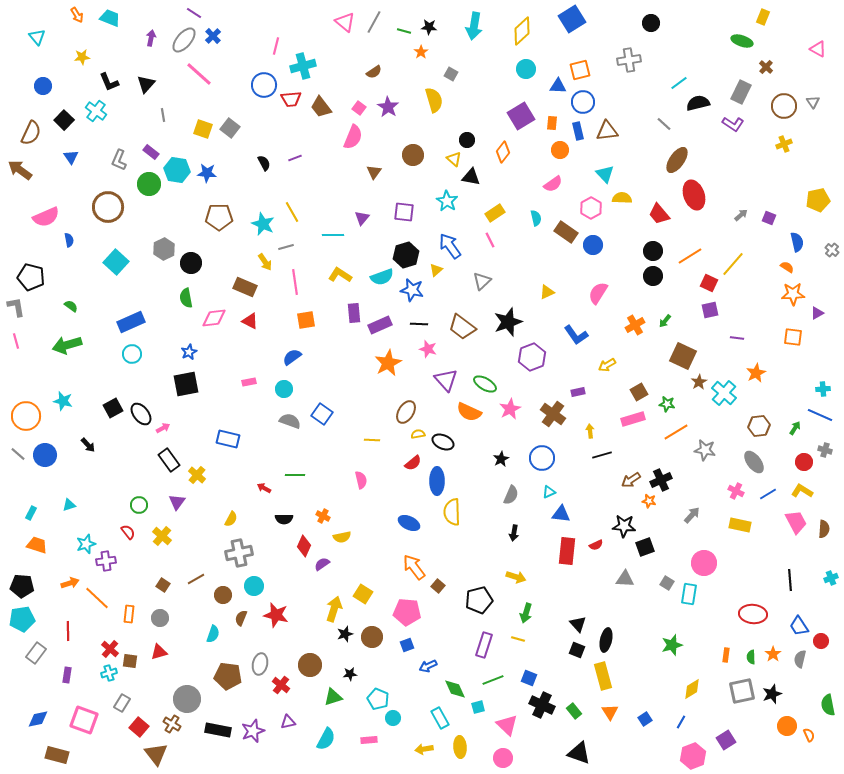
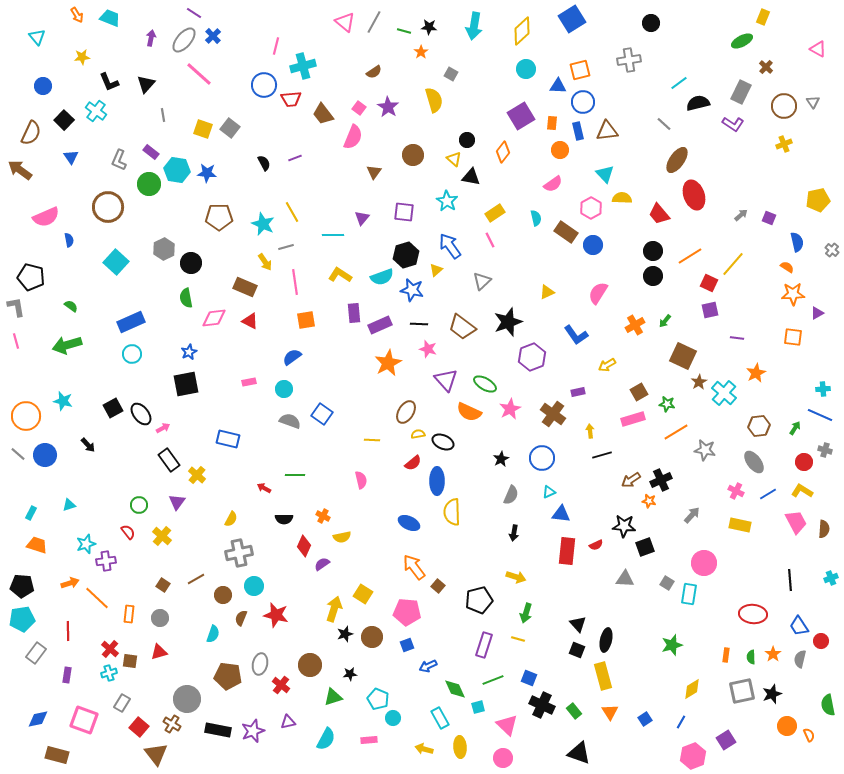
green ellipse at (742, 41): rotated 45 degrees counterclockwise
brown trapezoid at (321, 107): moved 2 px right, 7 px down
yellow arrow at (424, 749): rotated 24 degrees clockwise
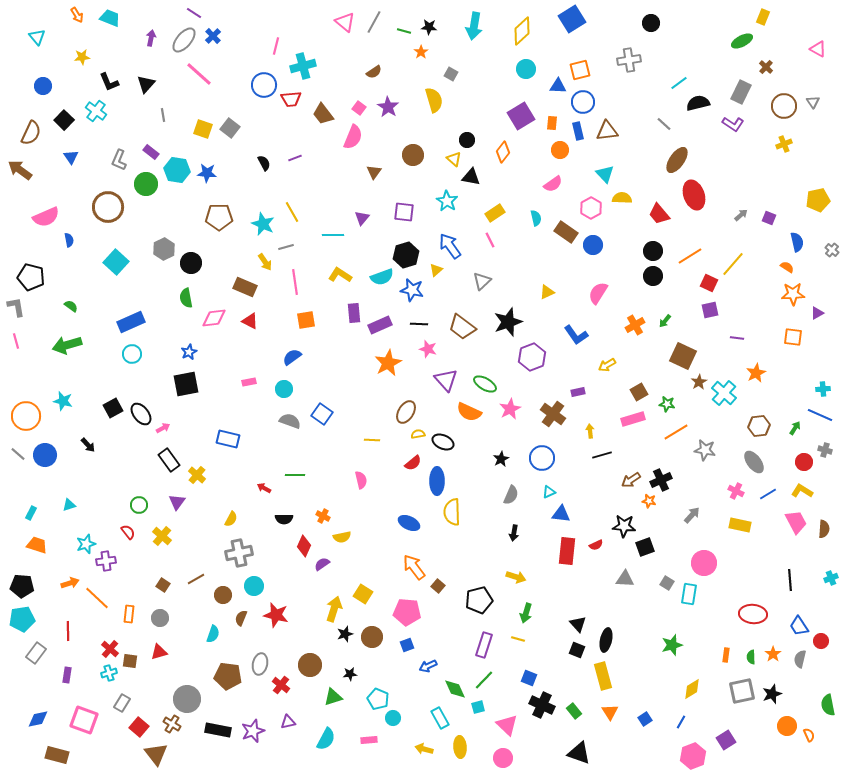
green circle at (149, 184): moved 3 px left
green line at (493, 680): moved 9 px left; rotated 25 degrees counterclockwise
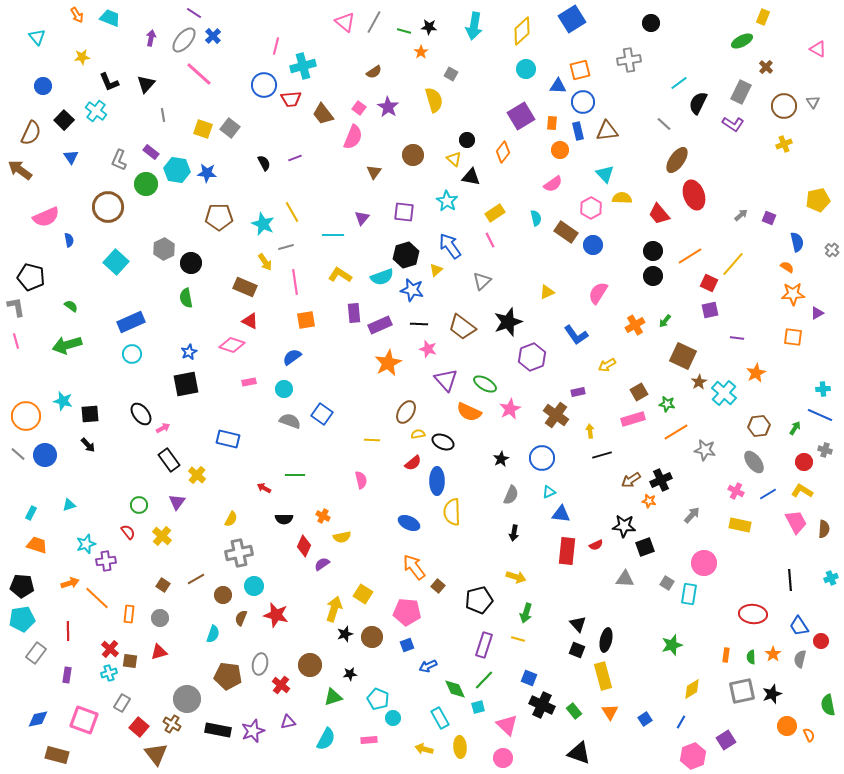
black semicircle at (698, 103): rotated 50 degrees counterclockwise
pink diamond at (214, 318): moved 18 px right, 27 px down; rotated 25 degrees clockwise
black square at (113, 408): moved 23 px left, 6 px down; rotated 24 degrees clockwise
brown cross at (553, 414): moved 3 px right, 1 px down
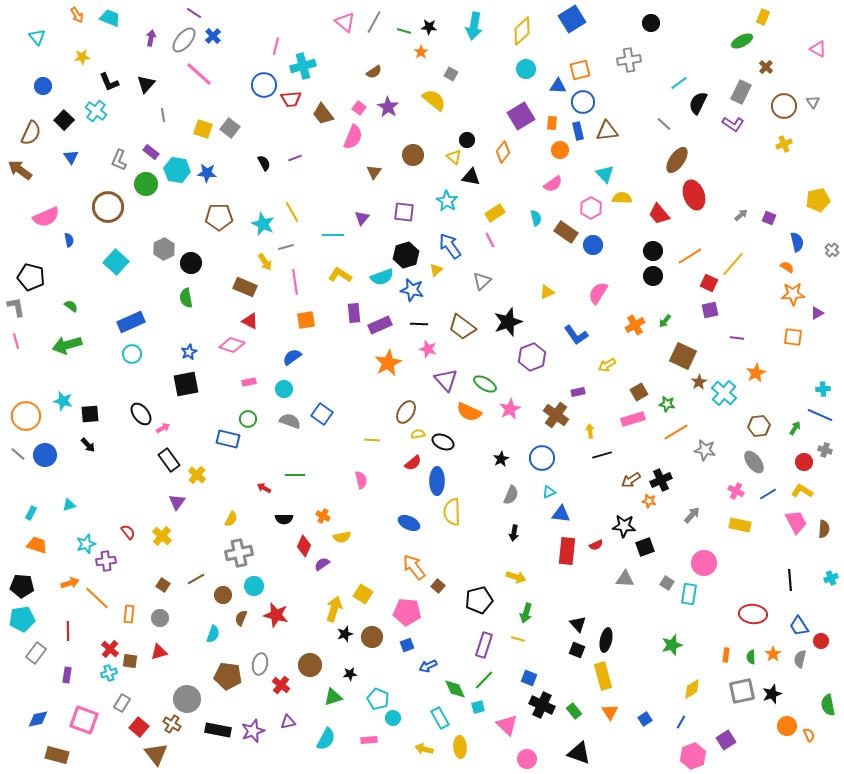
yellow semicircle at (434, 100): rotated 35 degrees counterclockwise
yellow triangle at (454, 159): moved 2 px up
green circle at (139, 505): moved 109 px right, 86 px up
pink circle at (503, 758): moved 24 px right, 1 px down
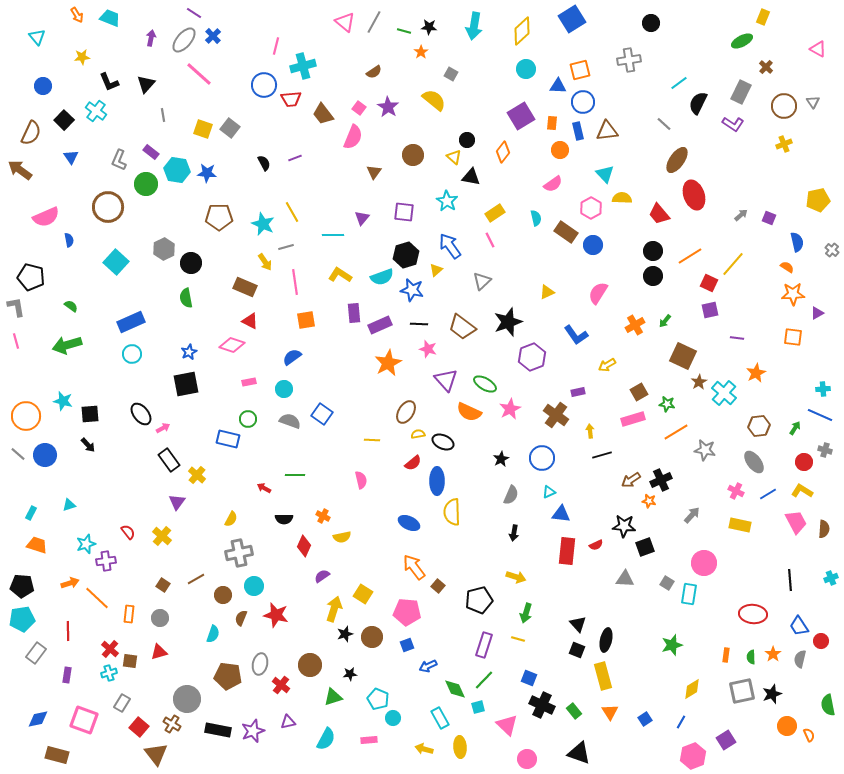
purple semicircle at (322, 564): moved 12 px down
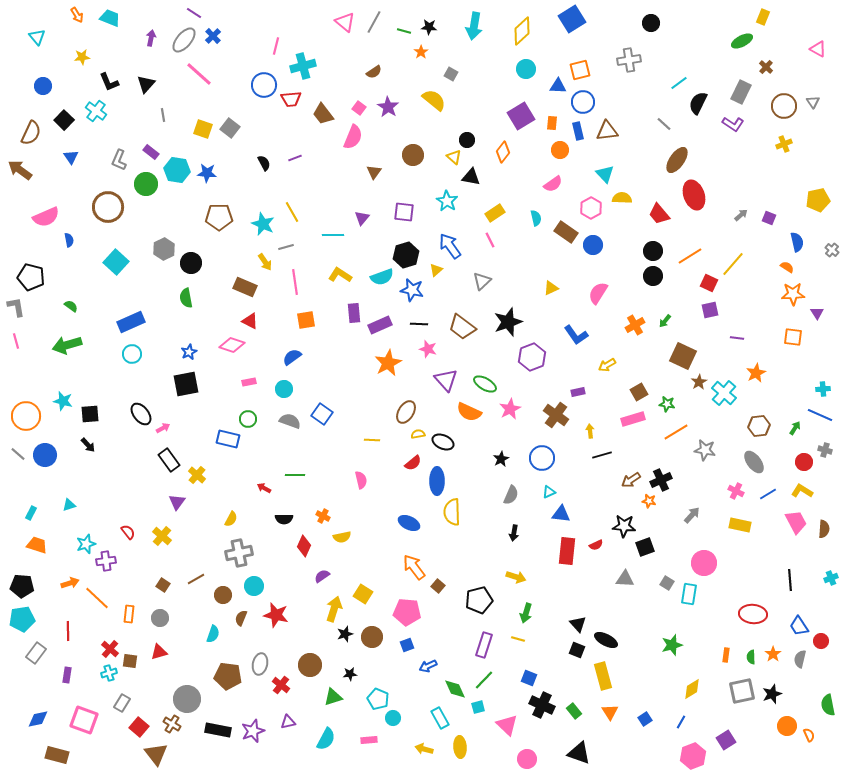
yellow triangle at (547, 292): moved 4 px right, 4 px up
purple triangle at (817, 313): rotated 32 degrees counterclockwise
black ellipse at (606, 640): rotated 75 degrees counterclockwise
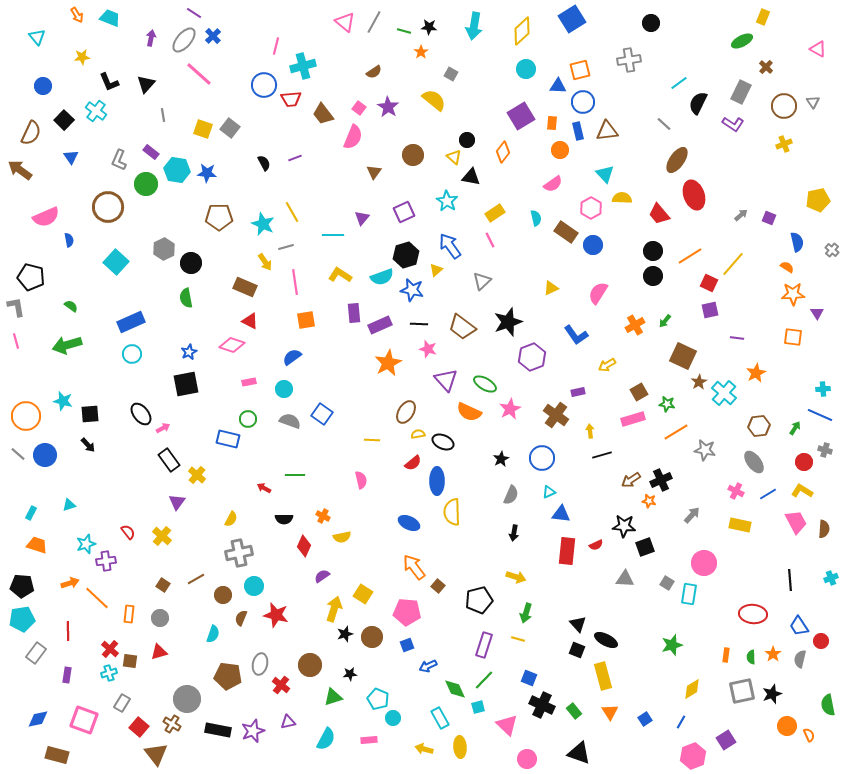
purple square at (404, 212): rotated 30 degrees counterclockwise
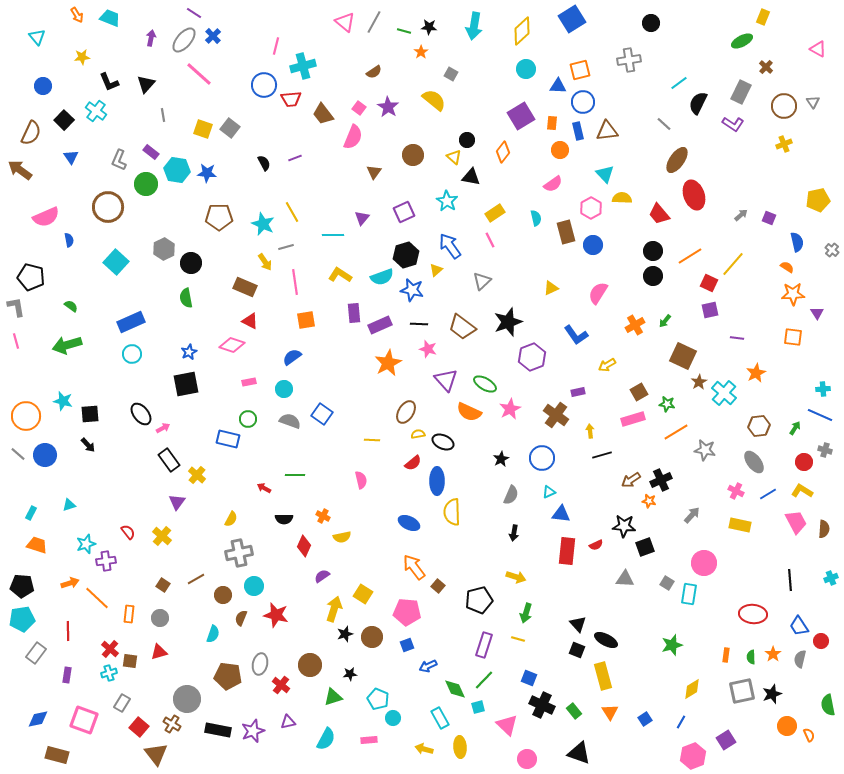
brown rectangle at (566, 232): rotated 40 degrees clockwise
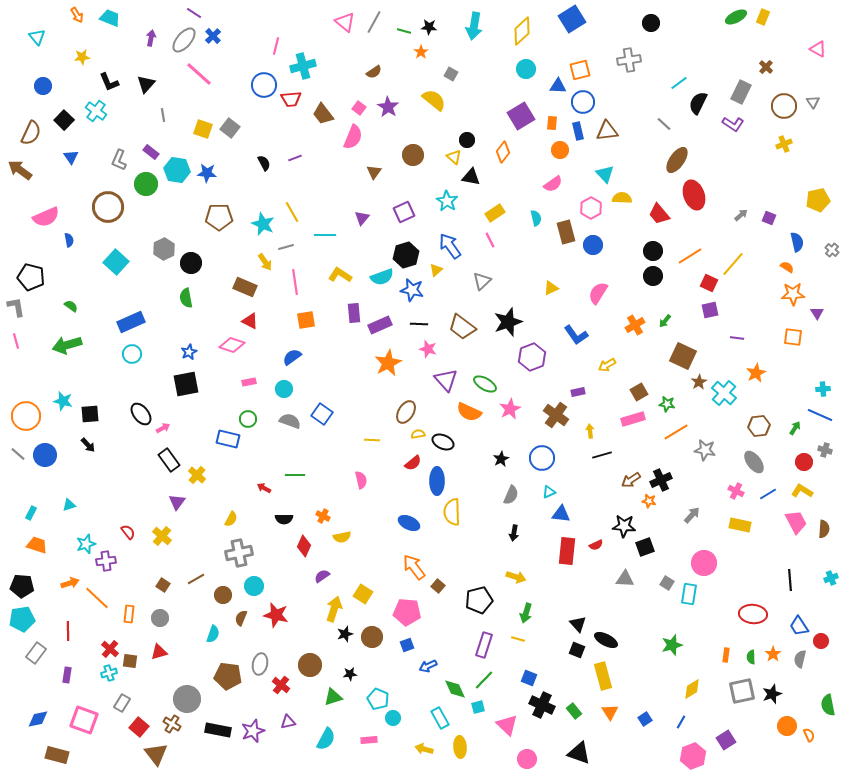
green ellipse at (742, 41): moved 6 px left, 24 px up
cyan line at (333, 235): moved 8 px left
